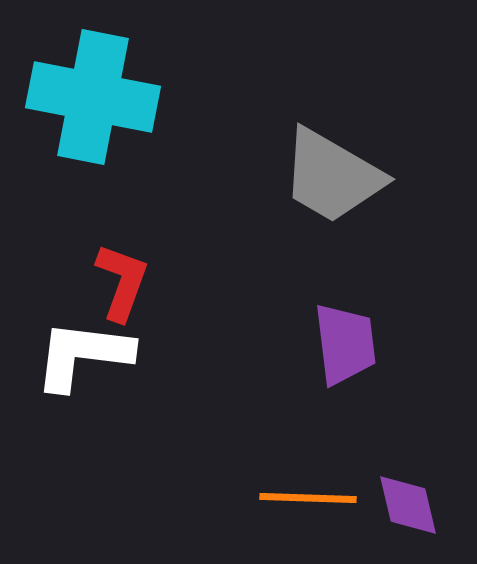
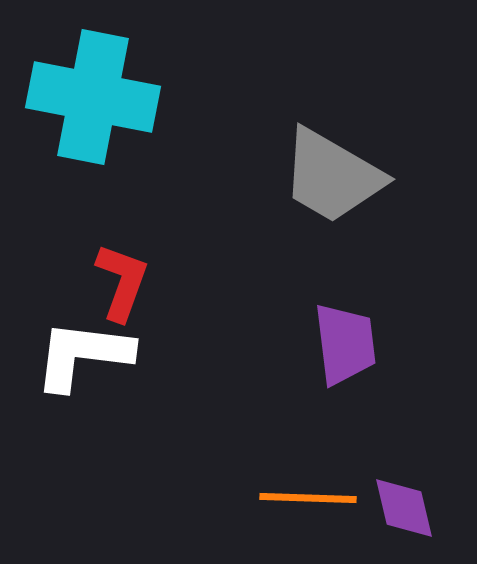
purple diamond: moved 4 px left, 3 px down
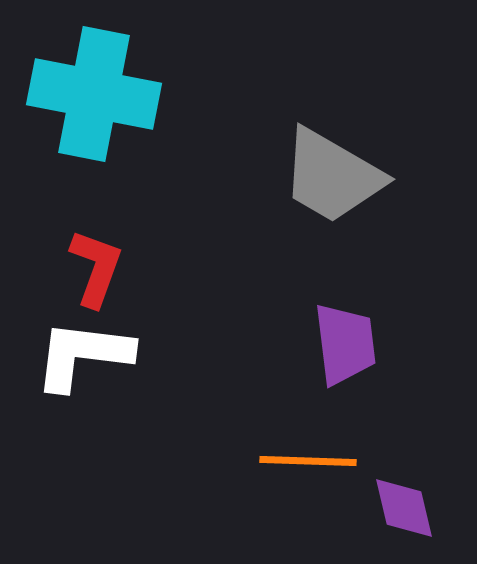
cyan cross: moved 1 px right, 3 px up
red L-shape: moved 26 px left, 14 px up
orange line: moved 37 px up
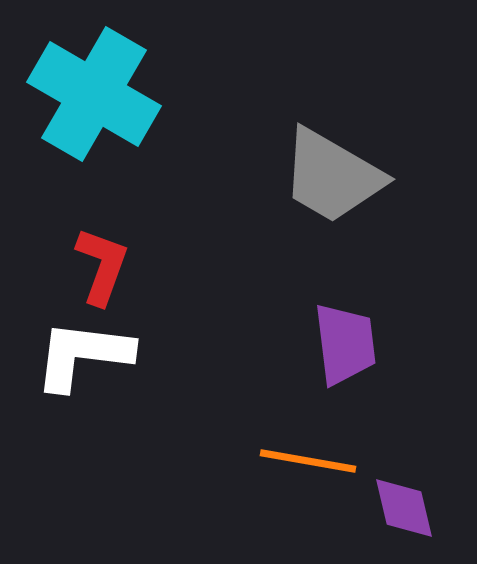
cyan cross: rotated 19 degrees clockwise
red L-shape: moved 6 px right, 2 px up
orange line: rotated 8 degrees clockwise
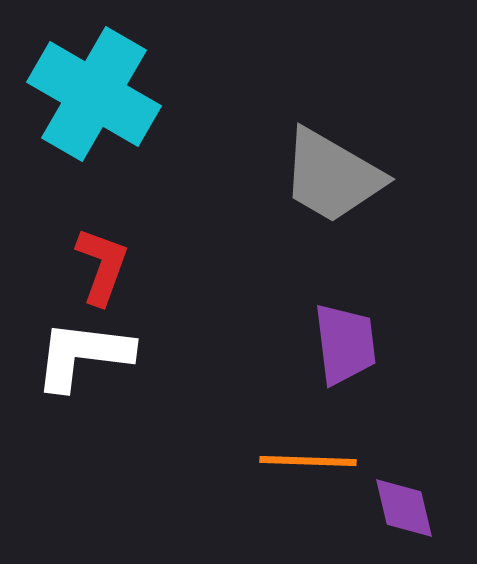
orange line: rotated 8 degrees counterclockwise
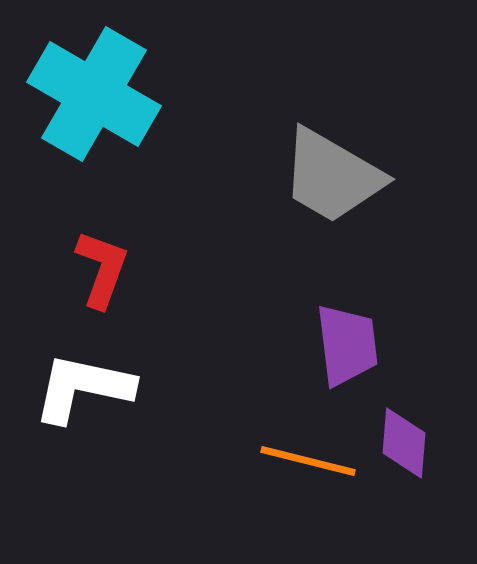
red L-shape: moved 3 px down
purple trapezoid: moved 2 px right, 1 px down
white L-shape: moved 33 px down; rotated 5 degrees clockwise
orange line: rotated 12 degrees clockwise
purple diamond: moved 65 px up; rotated 18 degrees clockwise
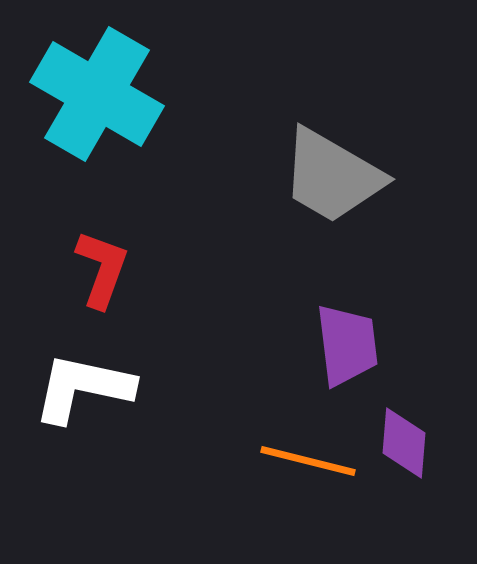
cyan cross: moved 3 px right
